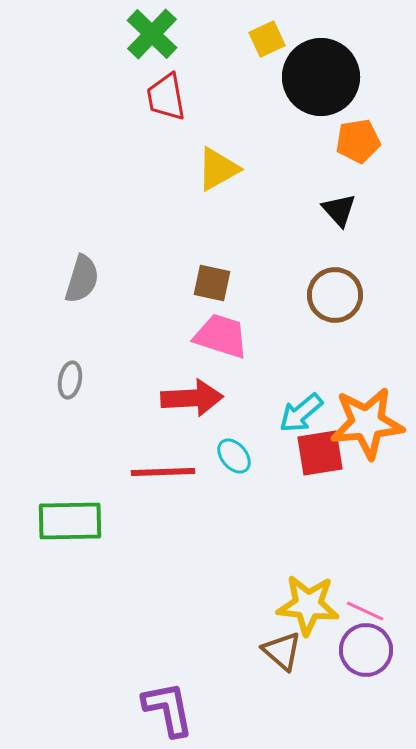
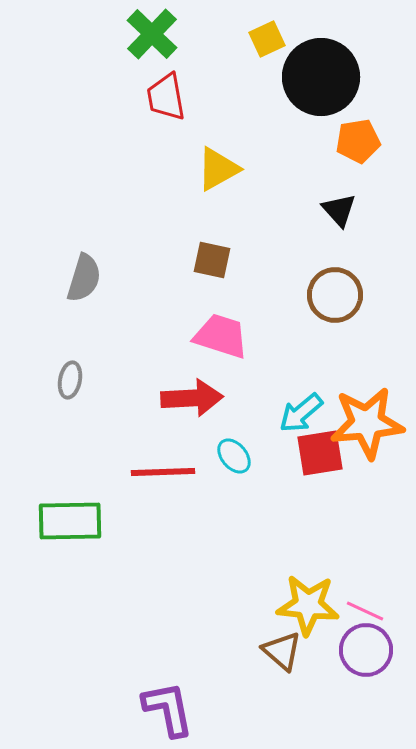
gray semicircle: moved 2 px right, 1 px up
brown square: moved 23 px up
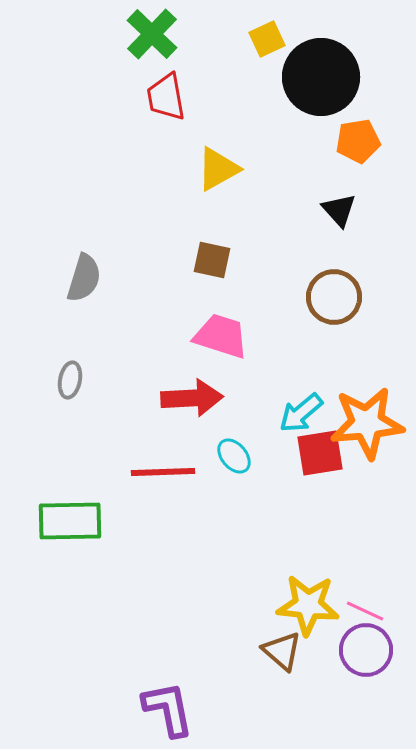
brown circle: moved 1 px left, 2 px down
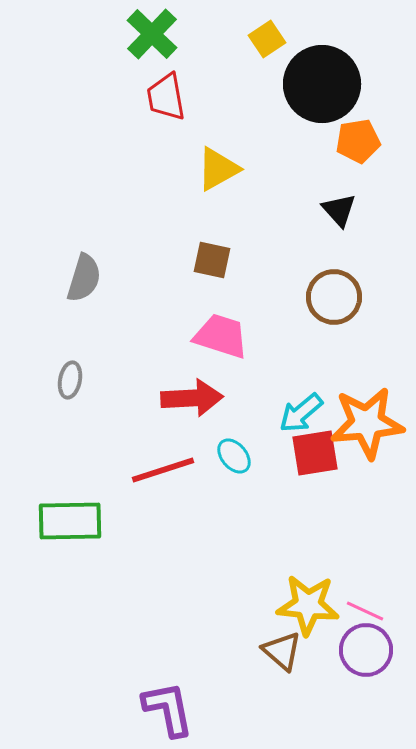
yellow square: rotated 9 degrees counterclockwise
black circle: moved 1 px right, 7 px down
red square: moved 5 px left
red line: moved 2 px up; rotated 16 degrees counterclockwise
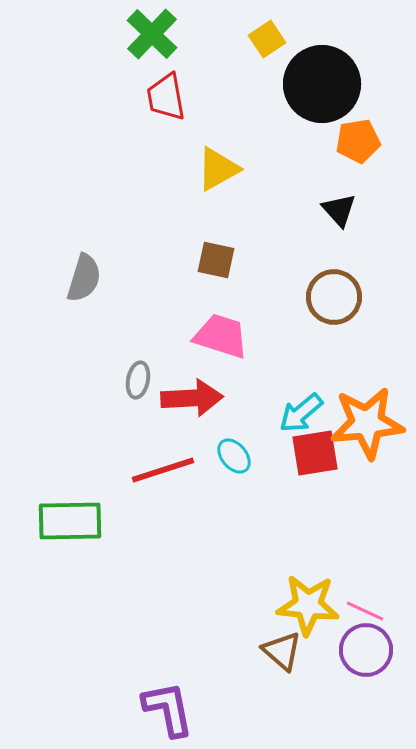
brown square: moved 4 px right
gray ellipse: moved 68 px right
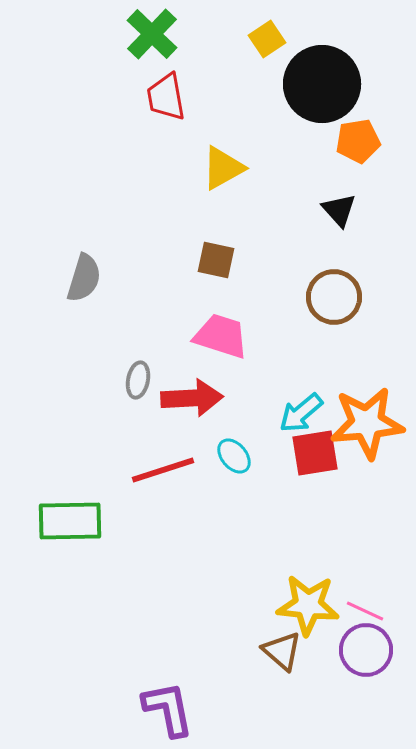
yellow triangle: moved 5 px right, 1 px up
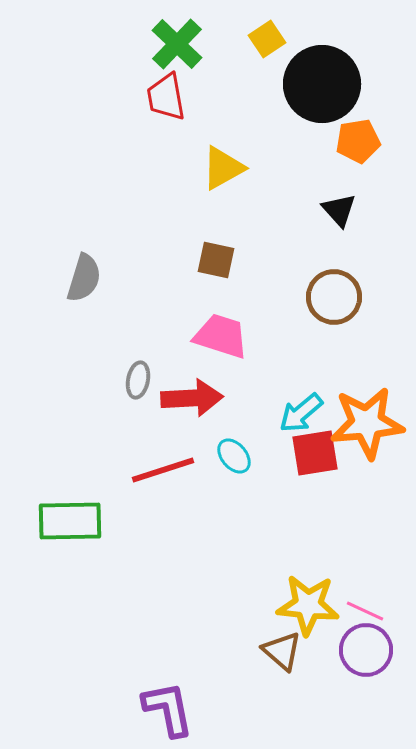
green cross: moved 25 px right, 10 px down
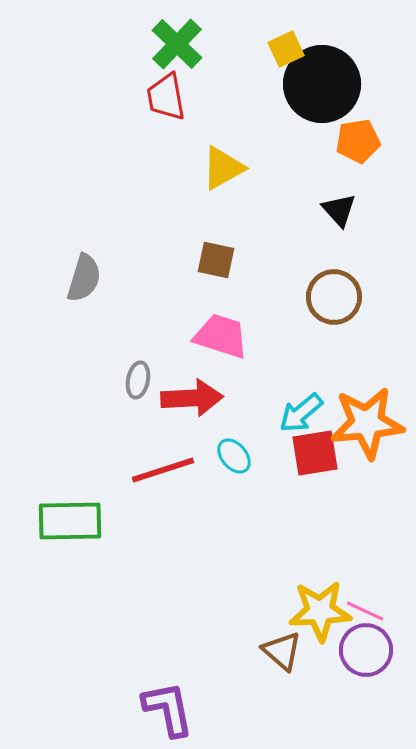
yellow square: moved 19 px right, 10 px down; rotated 9 degrees clockwise
yellow star: moved 12 px right, 6 px down; rotated 8 degrees counterclockwise
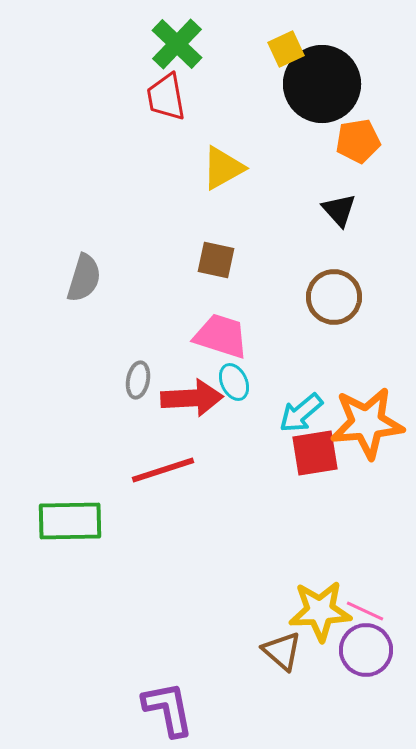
cyan ellipse: moved 74 px up; rotated 15 degrees clockwise
